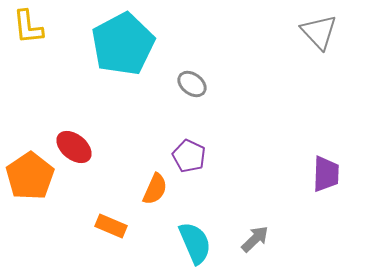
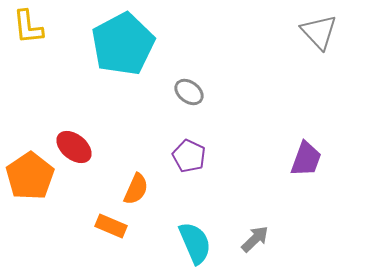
gray ellipse: moved 3 px left, 8 px down
purple trapezoid: moved 20 px left, 15 px up; rotated 18 degrees clockwise
orange semicircle: moved 19 px left
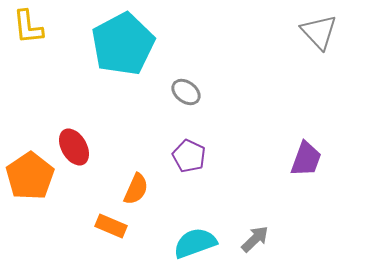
gray ellipse: moved 3 px left
red ellipse: rotated 21 degrees clockwise
cyan semicircle: rotated 87 degrees counterclockwise
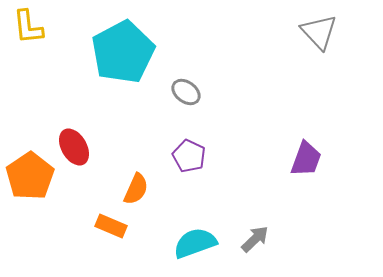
cyan pentagon: moved 8 px down
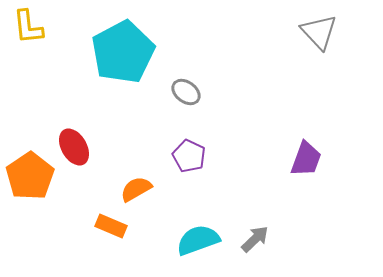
orange semicircle: rotated 144 degrees counterclockwise
cyan semicircle: moved 3 px right, 3 px up
